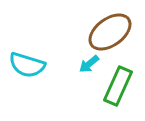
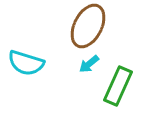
brown ellipse: moved 22 px left, 6 px up; rotated 27 degrees counterclockwise
cyan semicircle: moved 1 px left, 2 px up
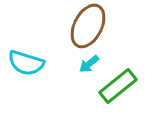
green rectangle: rotated 27 degrees clockwise
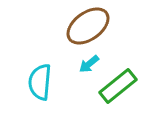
brown ellipse: rotated 27 degrees clockwise
cyan semicircle: moved 14 px right, 19 px down; rotated 78 degrees clockwise
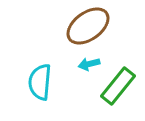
cyan arrow: rotated 25 degrees clockwise
green rectangle: rotated 12 degrees counterclockwise
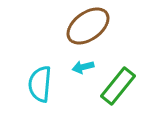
cyan arrow: moved 6 px left, 3 px down
cyan semicircle: moved 2 px down
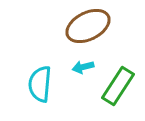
brown ellipse: rotated 9 degrees clockwise
green rectangle: rotated 6 degrees counterclockwise
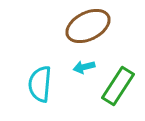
cyan arrow: moved 1 px right
